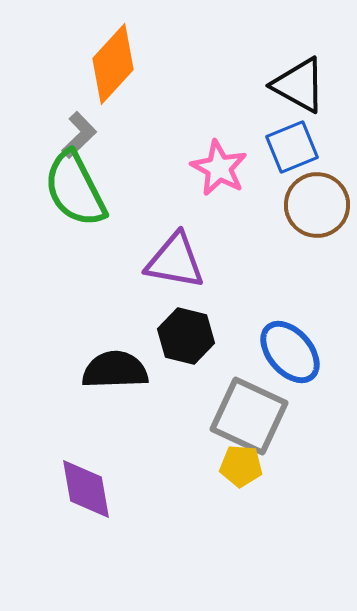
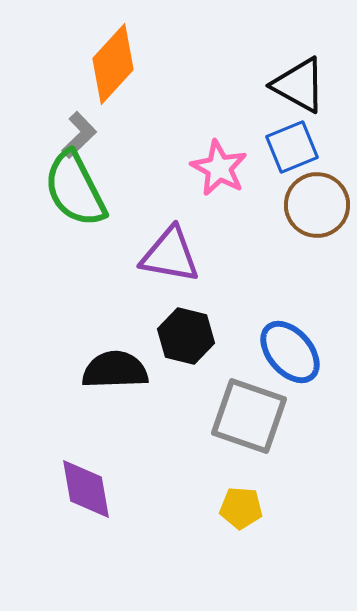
purple triangle: moved 5 px left, 6 px up
gray square: rotated 6 degrees counterclockwise
yellow pentagon: moved 42 px down
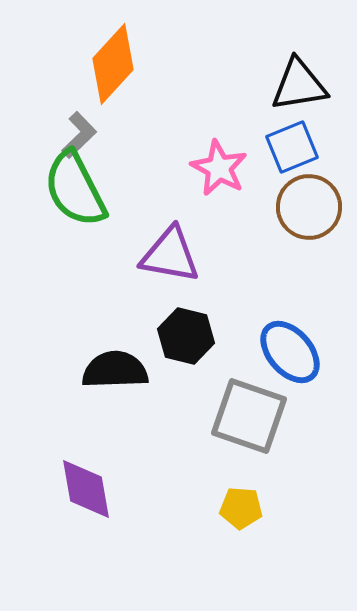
black triangle: rotated 38 degrees counterclockwise
brown circle: moved 8 px left, 2 px down
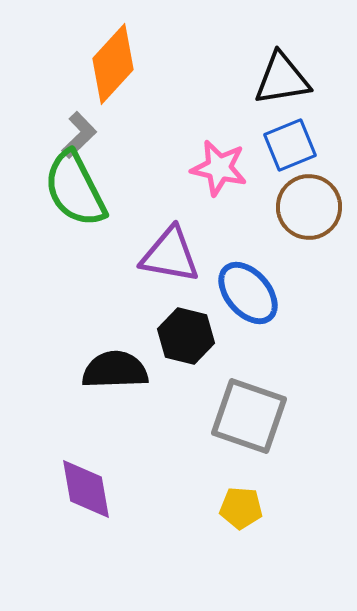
black triangle: moved 17 px left, 6 px up
blue square: moved 2 px left, 2 px up
pink star: rotated 16 degrees counterclockwise
blue ellipse: moved 42 px left, 59 px up
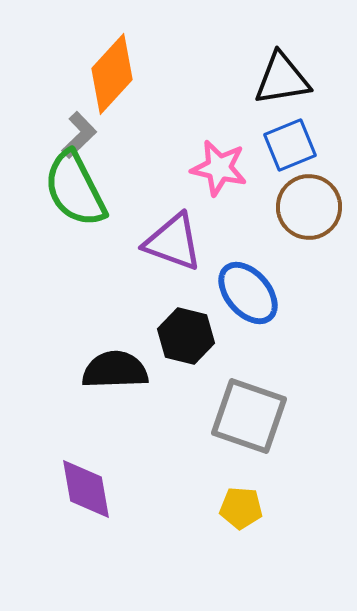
orange diamond: moved 1 px left, 10 px down
purple triangle: moved 3 px right, 13 px up; rotated 10 degrees clockwise
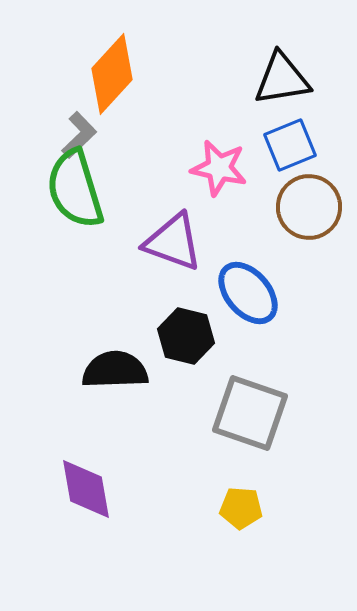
green semicircle: rotated 10 degrees clockwise
gray square: moved 1 px right, 3 px up
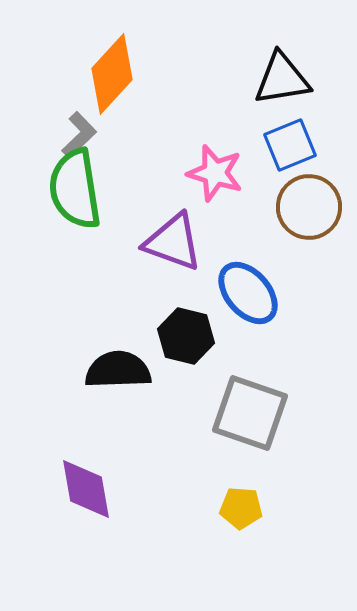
pink star: moved 4 px left, 5 px down; rotated 4 degrees clockwise
green semicircle: rotated 8 degrees clockwise
black semicircle: moved 3 px right
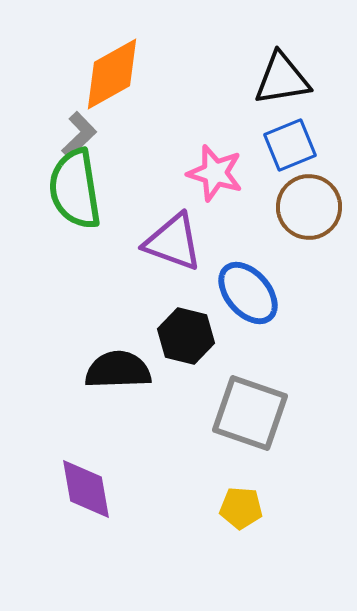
orange diamond: rotated 18 degrees clockwise
